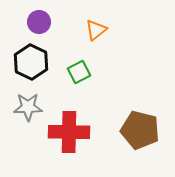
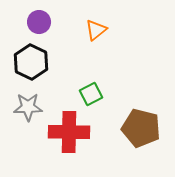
green square: moved 12 px right, 22 px down
brown pentagon: moved 1 px right, 2 px up
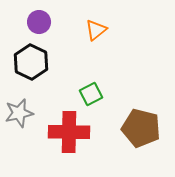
gray star: moved 9 px left, 6 px down; rotated 12 degrees counterclockwise
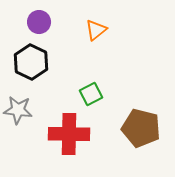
gray star: moved 1 px left, 3 px up; rotated 20 degrees clockwise
red cross: moved 2 px down
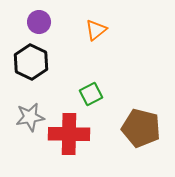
gray star: moved 12 px right, 7 px down; rotated 16 degrees counterclockwise
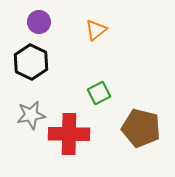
green square: moved 8 px right, 1 px up
gray star: moved 1 px right, 2 px up
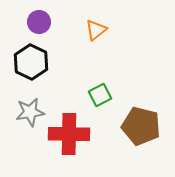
green square: moved 1 px right, 2 px down
gray star: moved 1 px left, 3 px up
brown pentagon: moved 2 px up
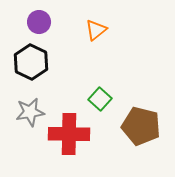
green square: moved 4 px down; rotated 20 degrees counterclockwise
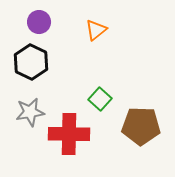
brown pentagon: rotated 12 degrees counterclockwise
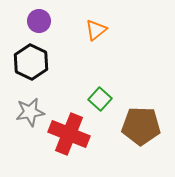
purple circle: moved 1 px up
red cross: rotated 21 degrees clockwise
